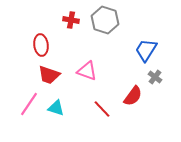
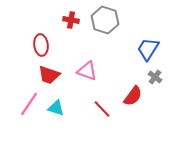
blue trapezoid: moved 2 px right, 1 px up
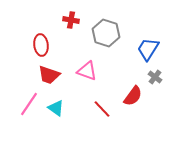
gray hexagon: moved 1 px right, 13 px down
cyan triangle: rotated 18 degrees clockwise
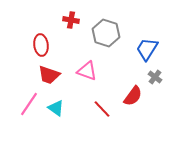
blue trapezoid: moved 1 px left
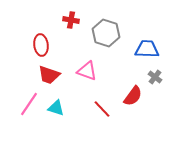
blue trapezoid: rotated 60 degrees clockwise
cyan triangle: rotated 18 degrees counterclockwise
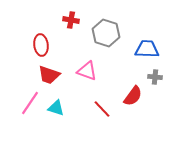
gray cross: rotated 32 degrees counterclockwise
pink line: moved 1 px right, 1 px up
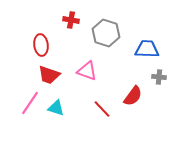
gray cross: moved 4 px right
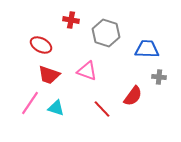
red ellipse: rotated 55 degrees counterclockwise
